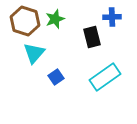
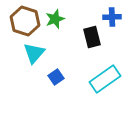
cyan rectangle: moved 2 px down
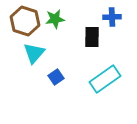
green star: rotated 12 degrees clockwise
black rectangle: rotated 15 degrees clockwise
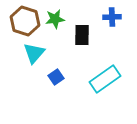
black rectangle: moved 10 px left, 2 px up
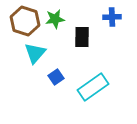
black rectangle: moved 2 px down
cyan triangle: moved 1 px right
cyan rectangle: moved 12 px left, 8 px down
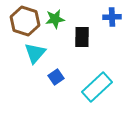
cyan rectangle: moved 4 px right; rotated 8 degrees counterclockwise
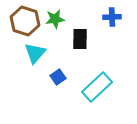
black rectangle: moved 2 px left, 2 px down
blue square: moved 2 px right
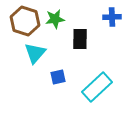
blue square: rotated 21 degrees clockwise
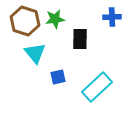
cyan triangle: rotated 20 degrees counterclockwise
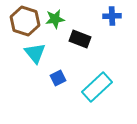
blue cross: moved 1 px up
black rectangle: rotated 70 degrees counterclockwise
blue square: moved 1 px down; rotated 14 degrees counterclockwise
